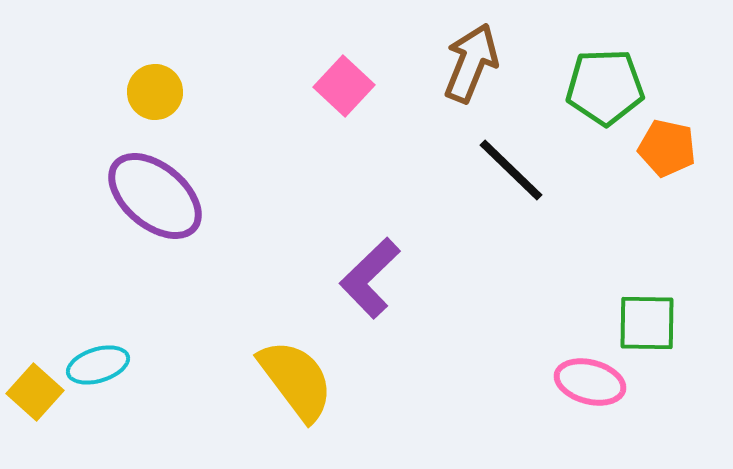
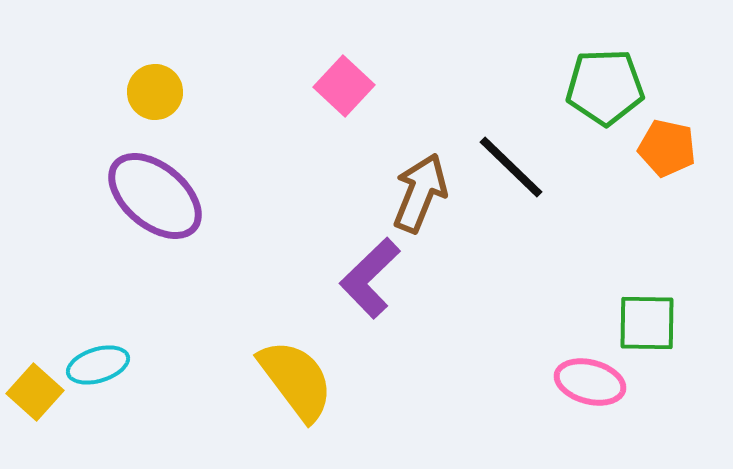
brown arrow: moved 51 px left, 130 px down
black line: moved 3 px up
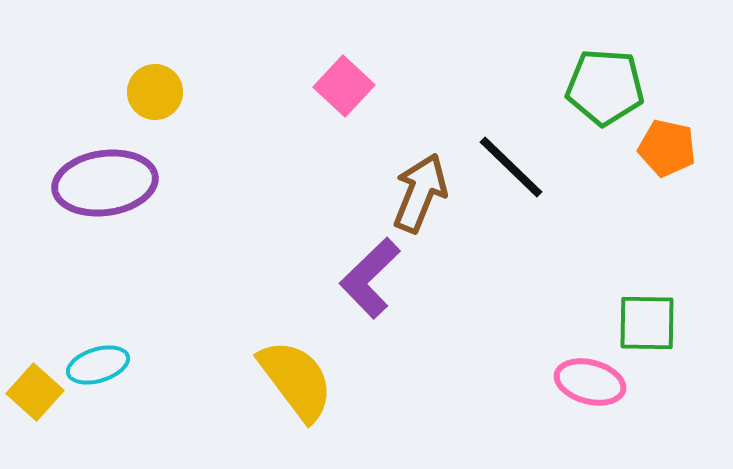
green pentagon: rotated 6 degrees clockwise
purple ellipse: moved 50 px left, 13 px up; rotated 48 degrees counterclockwise
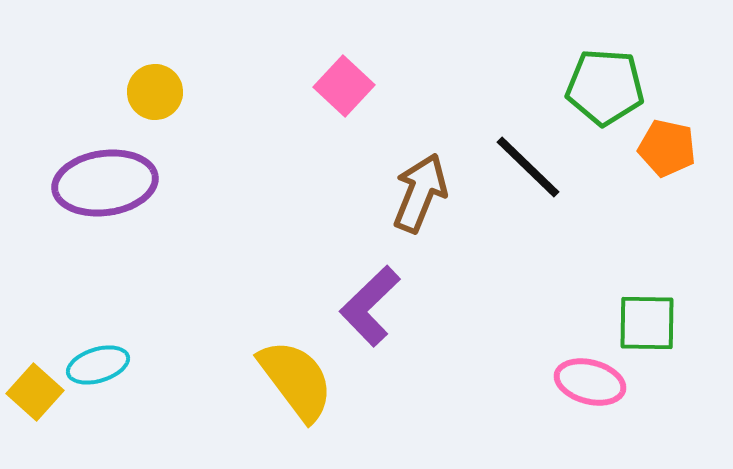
black line: moved 17 px right
purple L-shape: moved 28 px down
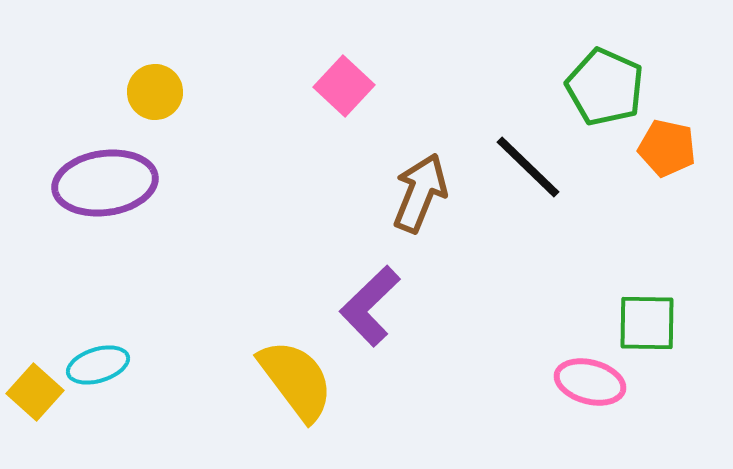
green pentagon: rotated 20 degrees clockwise
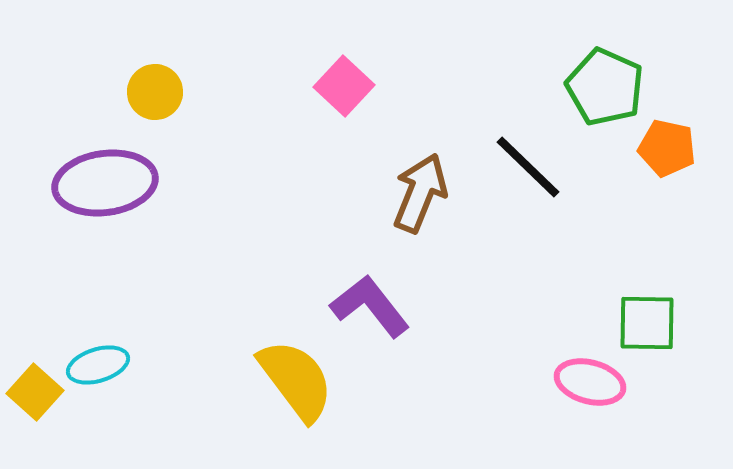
purple L-shape: rotated 96 degrees clockwise
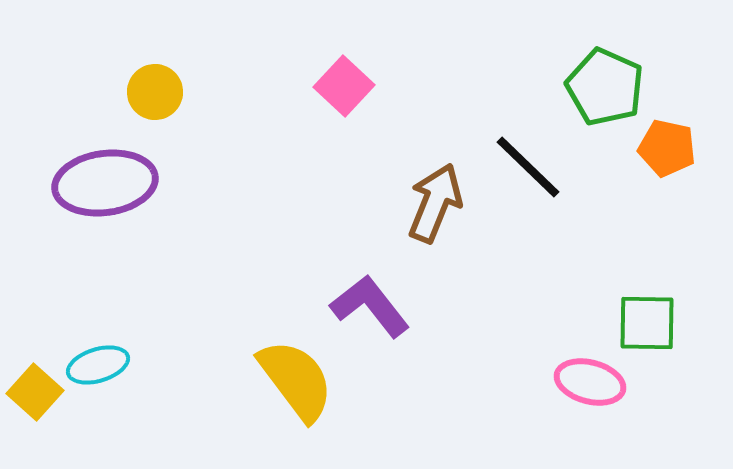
brown arrow: moved 15 px right, 10 px down
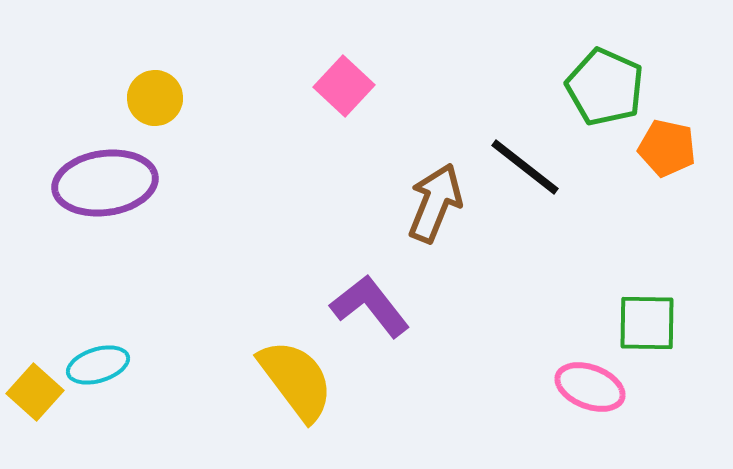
yellow circle: moved 6 px down
black line: moved 3 px left; rotated 6 degrees counterclockwise
pink ellipse: moved 5 px down; rotated 6 degrees clockwise
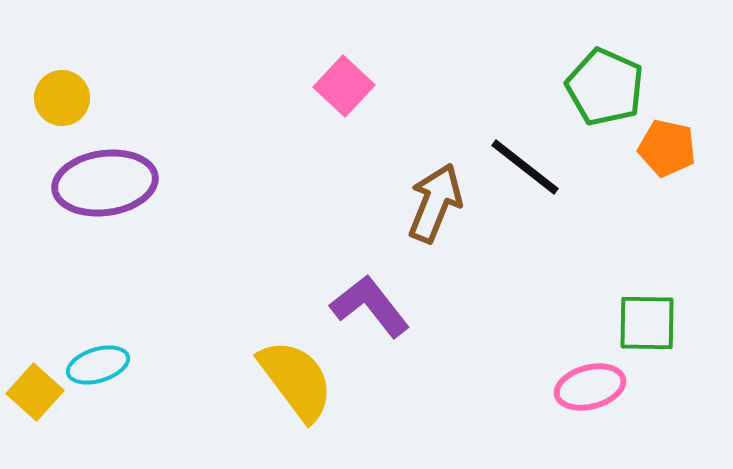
yellow circle: moved 93 px left
pink ellipse: rotated 36 degrees counterclockwise
